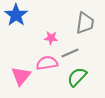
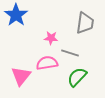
gray line: rotated 42 degrees clockwise
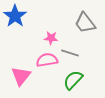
blue star: moved 1 px left, 1 px down
gray trapezoid: rotated 135 degrees clockwise
pink semicircle: moved 3 px up
green semicircle: moved 4 px left, 3 px down
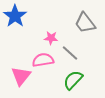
gray line: rotated 24 degrees clockwise
pink semicircle: moved 4 px left
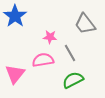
gray trapezoid: moved 1 px down
pink star: moved 1 px left, 1 px up
gray line: rotated 18 degrees clockwise
pink triangle: moved 6 px left, 2 px up
green semicircle: rotated 20 degrees clockwise
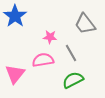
gray line: moved 1 px right
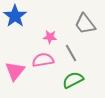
pink triangle: moved 3 px up
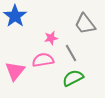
pink star: moved 1 px right, 1 px down; rotated 16 degrees counterclockwise
green semicircle: moved 2 px up
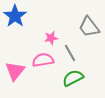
gray trapezoid: moved 4 px right, 3 px down
gray line: moved 1 px left
